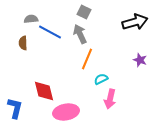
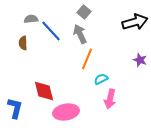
gray square: rotated 16 degrees clockwise
blue line: moved 1 px right, 1 px up; rotated 20 degrees clockwise
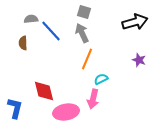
gray square: rotated 24 degrees counterclockwise
gray arrow: moved 2 px right, 1 px up
purple star: moved 1 px left
pink arrow: moved 17 px left
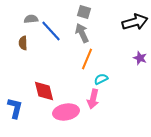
purple star: moved 1 px right, 2 px up
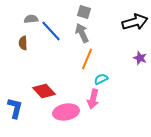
red diamond: rotated 30 degrees counterclockwise
